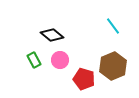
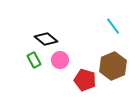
black diamond: moved 6 px left, 4 px down
red pentagon: moved 1 px right, 1 px down
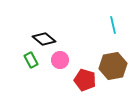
cyan line: moved 1 px up; rotated 24 degrees clockwise
black diamond: moved 2 px left
green rectangle: moved 3 px left
brown hexagon: rotated 12 degrees clockwise
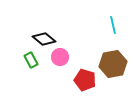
pink circle: moved 3 px up
brown hexagon: moved 2 px up
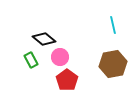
red pentagon: moved 18 px left; rotated 20 degrees clockwise
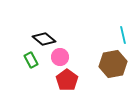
cyan line: moved 10 px right, 10 px down
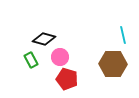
black diamond: rotated 25 degrees counterclockwise
brown hexagon: rotated 12 degrees clockwise
red pentagon: moved 1 px up; rotated 20 degrees counterclockwise
